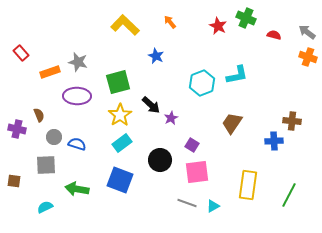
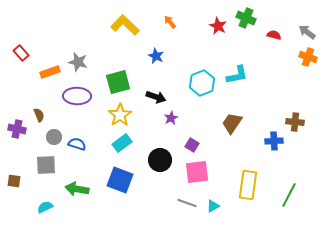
black arrow: moved 5 px right, 8 px up; rotated 24 degrees counterclockwise
brown cross: moved 3 px right, 1 px down
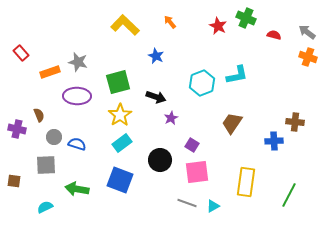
yellow rectangle: moved 2 px left, 3 px up
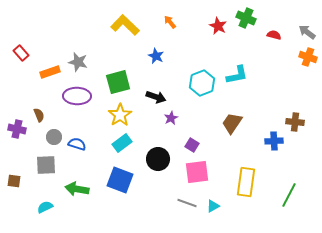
black circle: moved 2 px left, 1 px up
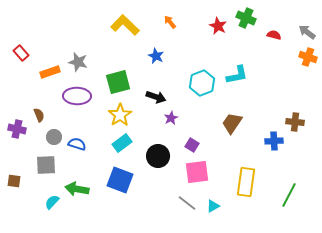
black circle: moved 3 px up
gray line: rotated 18 degrees clockwise
cyan semicircle: moved 7 px right, 5 px up; rotated 21 degrees counterclockwise
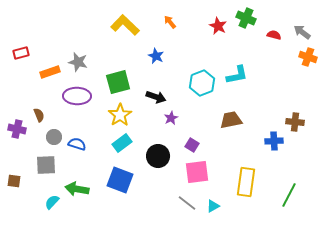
gray arrow: moved 5 px left
red rectangle: rotated 63 degrees counterclockwise
brown trapezoid: moved 1 px left, 3 px up; rotated 45 degrees clockwise
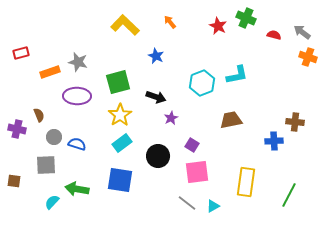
blue square: rotated 12 degrees counterclockwise
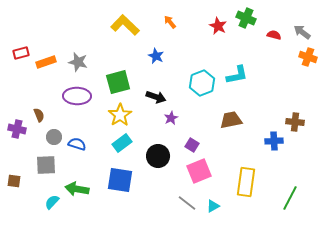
orange rectangle: moved 4 px left, 10 px up
pink square: moved 2 px right, 1 px up; rotated 15 degrees counterclockwise
green line: moved 1 px right, 3 px down
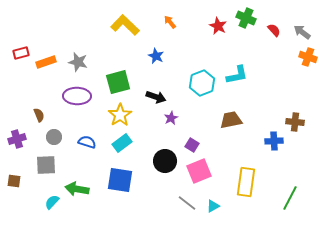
red semicircle: moved 5 px up; rotated 32 degrees clockwise
purple cross: moved 10 px down; rotated 30 degrees counterclockwise
blue semicircle: moved 10 px right, 2 px up
black circle: moved 7 px right, 5 px down
